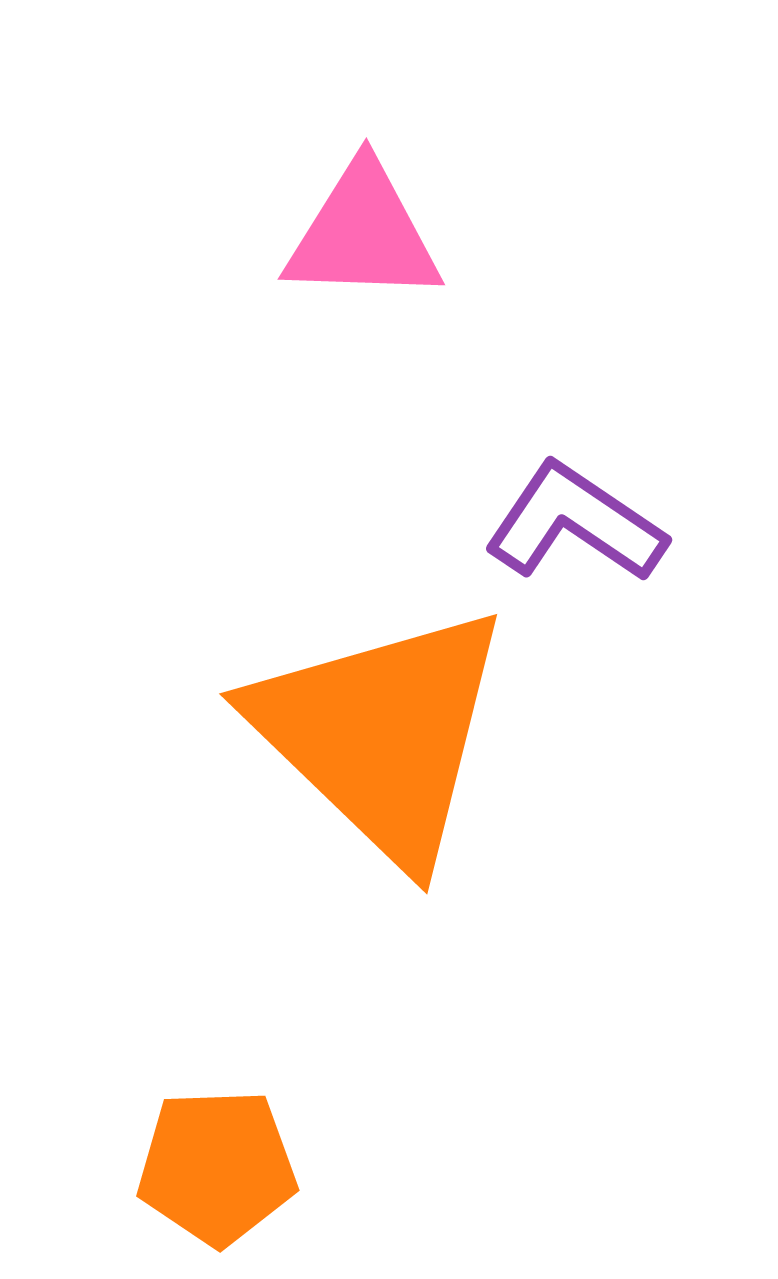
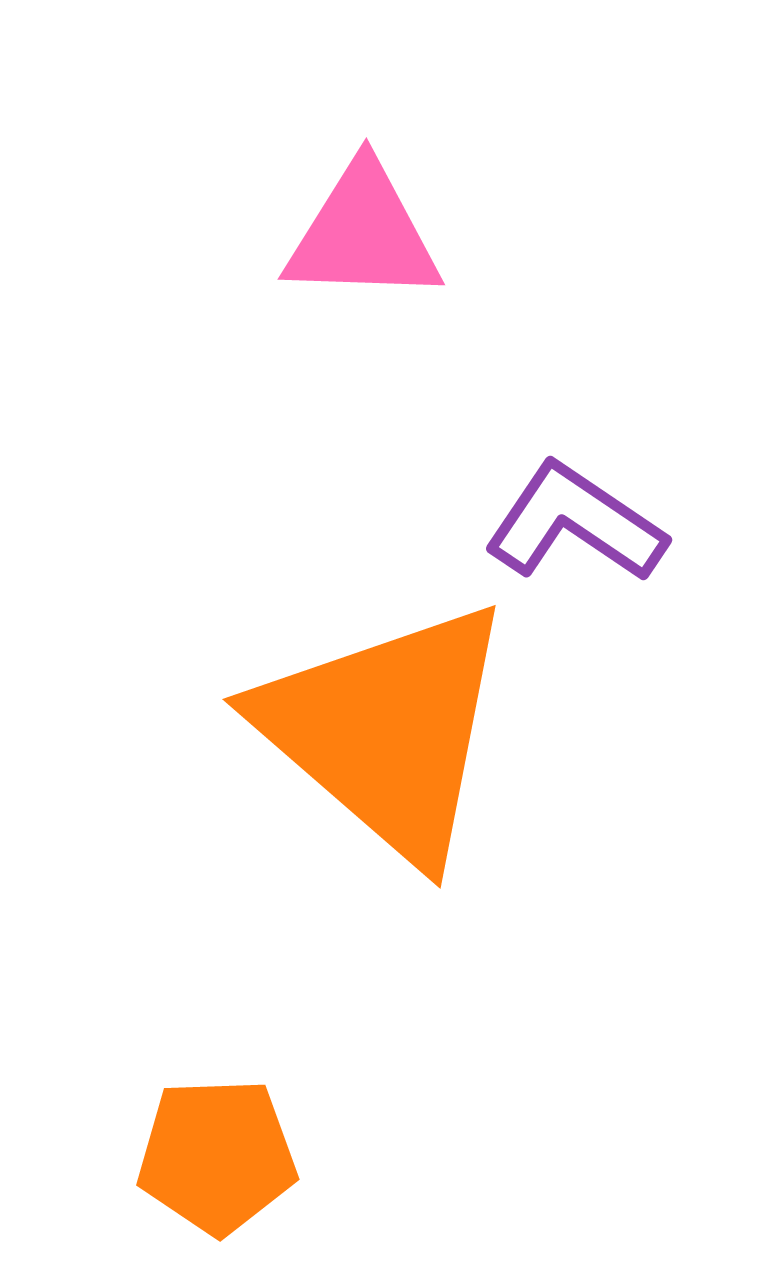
orange triangle: moved 5 px right, 3 px up; rotated 3 degrees counterclockwise
orange pentagon: moved 11 px up
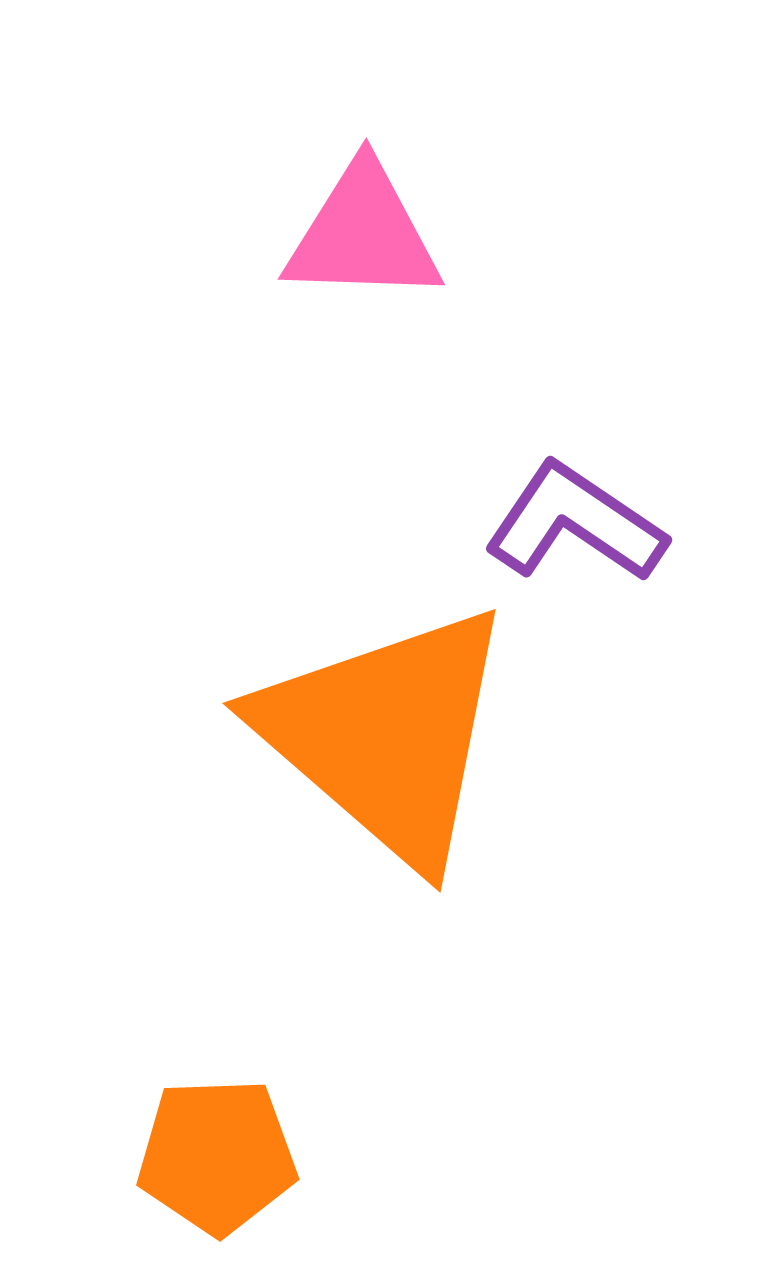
orange triangle: moved 4 px down
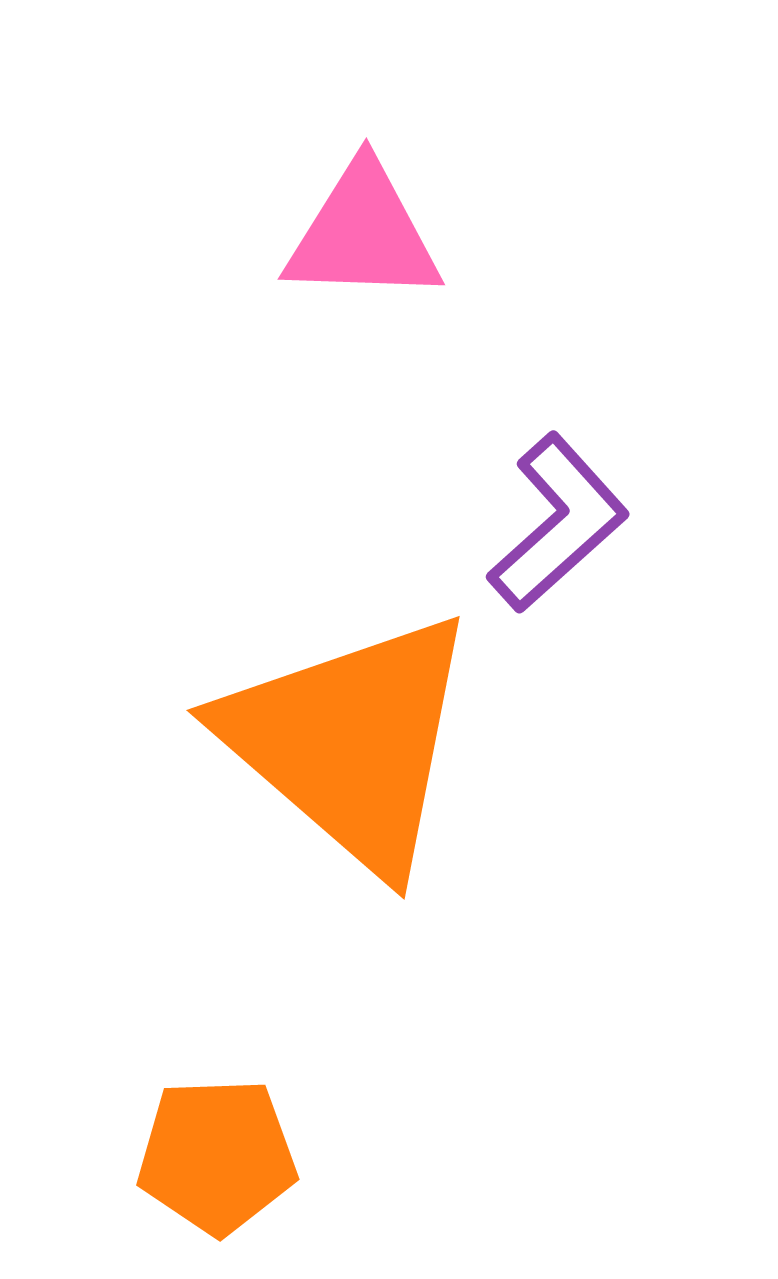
purple L-shape: moved 17 px left; rotated 104 degrees clockwise
orange triangle: moved 36 px left, 7 px down
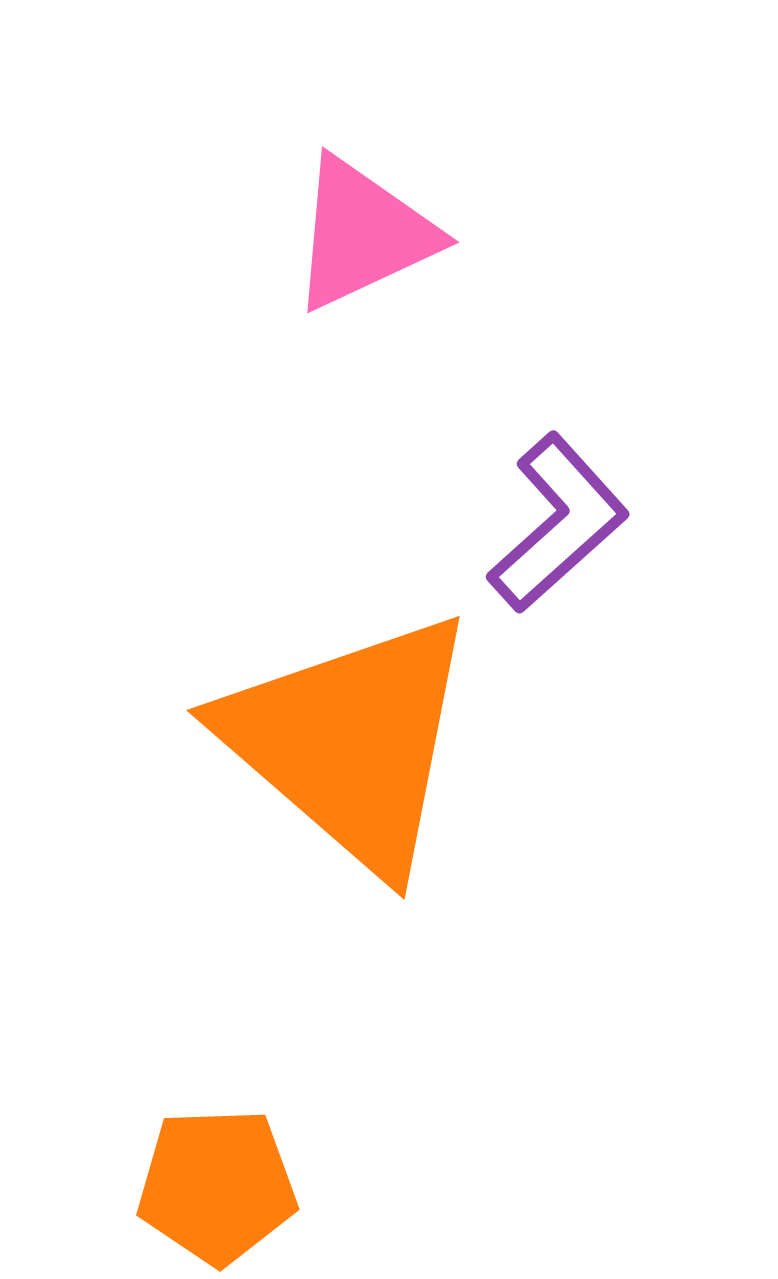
pink triangle: rotated 27 degrees counterclockwise
orange pentagon: moved 30 px down
